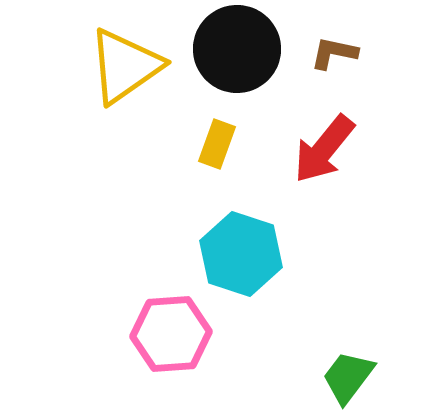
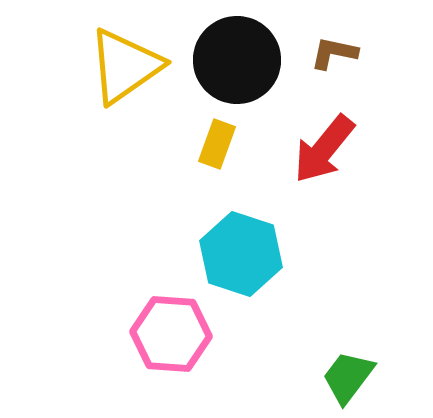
black circle: moved 11 px down
pink hexagon: rotated 8 degrees clockwise
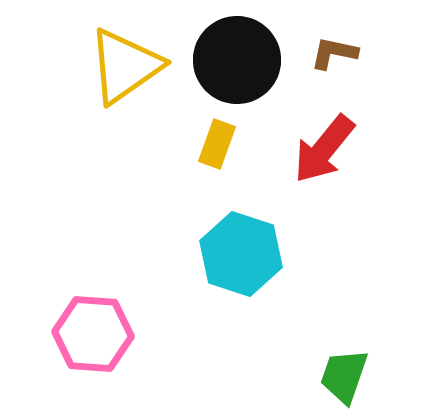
pink hexagon: moved 78 px left
green trapezoid: moved 4 px left, 1 px up; rotated 18 degrees counterclockwise
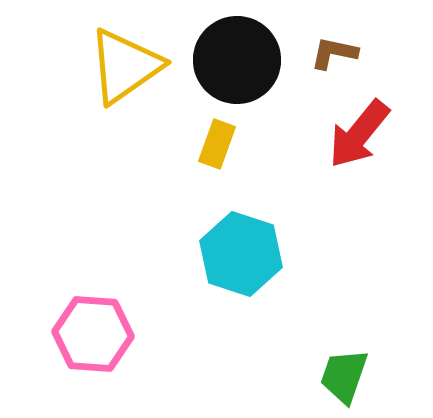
red arrow: moved 35 px right, 15 px up
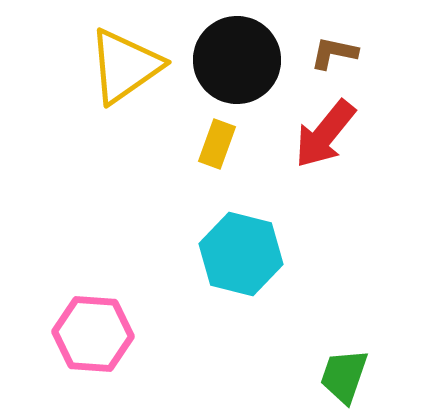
red arrow: moved 34 px left
cyan hexagon: rotated 4 degrees counterclockwise
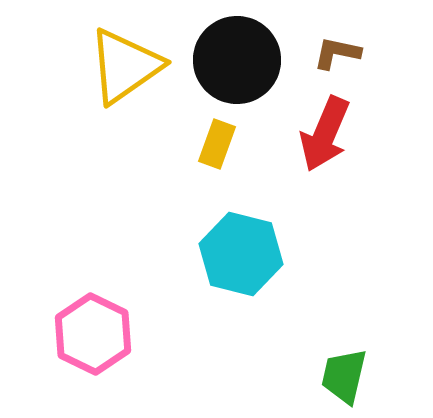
brown L-shape: moved 3 px right
red arrow: rotated 16 degrees counterclockwise
pink hexagon: rotated 22 degrees clockwise
green trapezoid: rotated 6 degrees counterclockwise
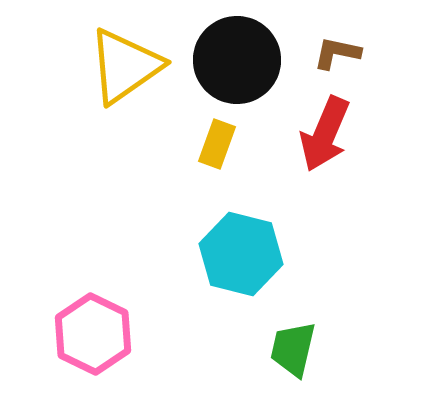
green trapezoid: moved 51 px left, 27 px up
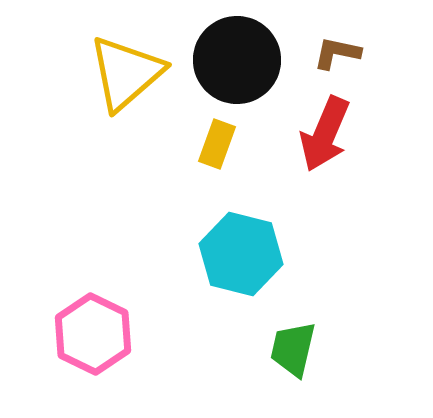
yellow triangle: moved 1 px right, 7 px down; rotated 6 degrees counterclockwise
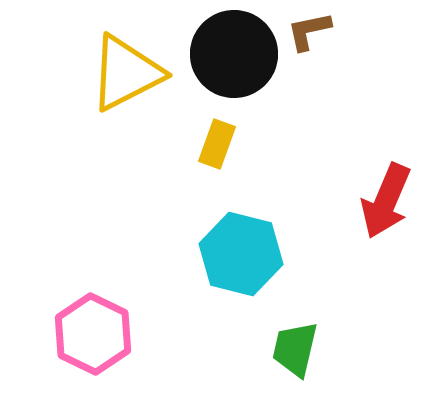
brown L-shape: moved 28 px left, 22 px up; rotated 24 degrees counterclockwise
black circle: moved 3 px left, 6 px up
yellow triangle: rotated 14 degrees clockwise
red arrow: moved 61 px right, 67 px down
green trapezoid: moved 2 px right
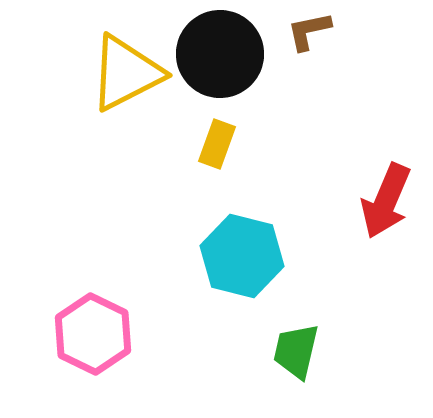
black circle: moved 14 px left
cyan hexagon: moved 1 px right, 2 px down
green trapezoid: moved 1 px right, 2 px down
